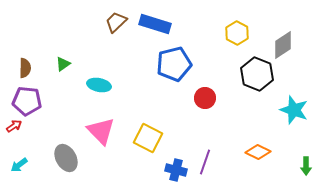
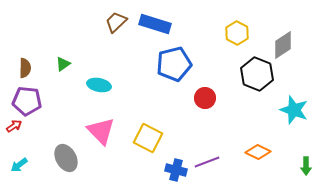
purple line: moved 2 px right; rotated 50 degrees clockwise
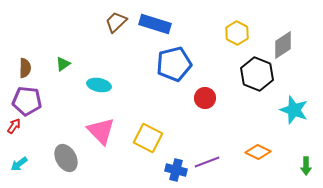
red arrow: rotated 21 degrees counterclockwise
cyan arrow: moved 1 px up
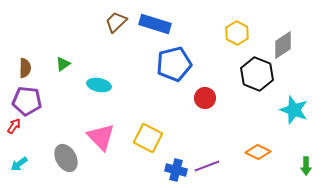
pink triangle: moved 6 px down
purple line: moved 4 px down
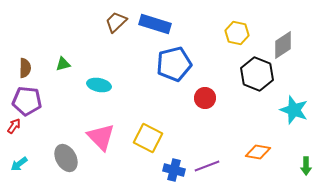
yellow hexagon: rotated 15 degrees counterclockwise
green triangle: rotated 21 degrees clockwise
orange diamond: rotated 15 degrees counterclockwise
blue cross: moved 2 px left
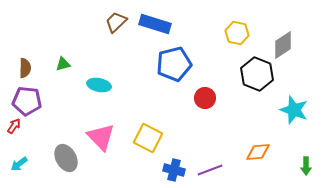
orange diamond: rotated 15 degrees counterclockwise
purple line: moved 3 px right, 4 px down
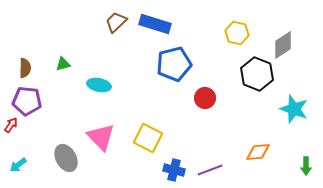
cyan star: moved 1 px up
red arrow: moved 3 px left, 1 px up
cyan arrow: moved 1 px left, 1 px down
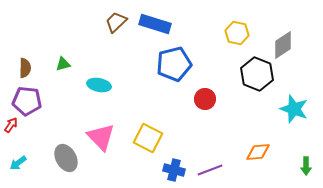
red circle: moved 1 px down
cyan arrow: moved 2 px up
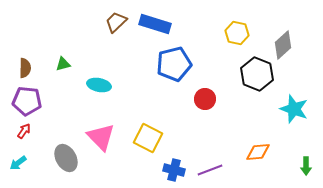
gray diamond: rotated 8 degrees counterclockwise
red arrow: moved 13 px right, 6 px down
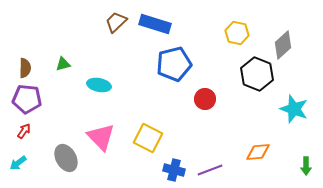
purple pentagon: moved 2 px up
